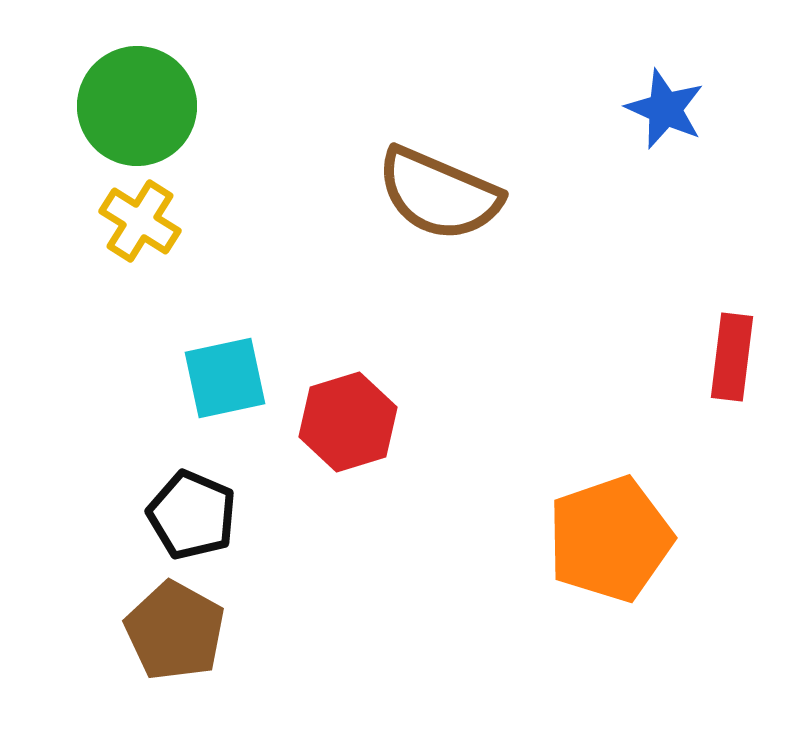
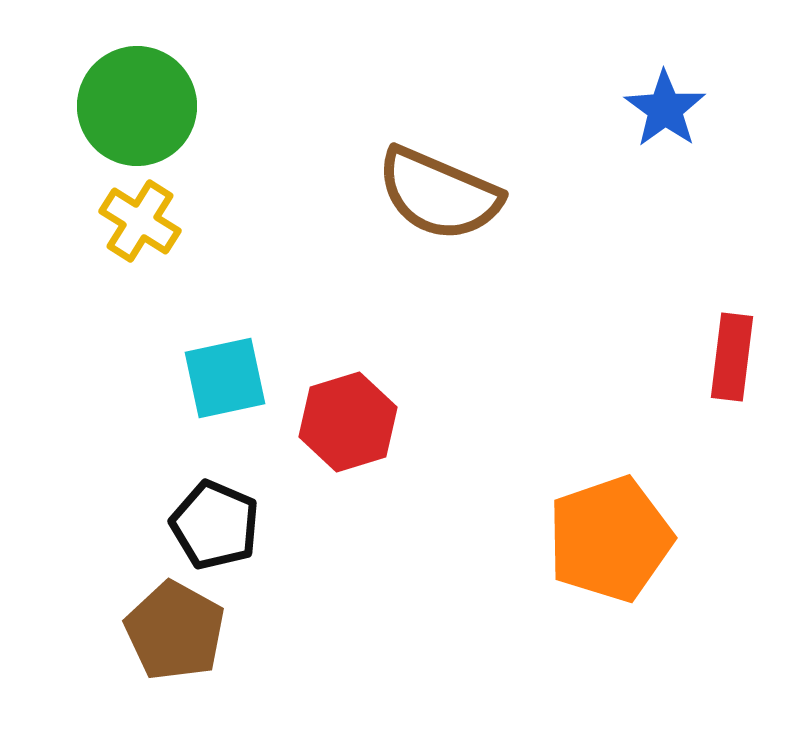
blue star: rotated 12 degrees clockwise
black pentagon: moved 23 px right, 10 px down
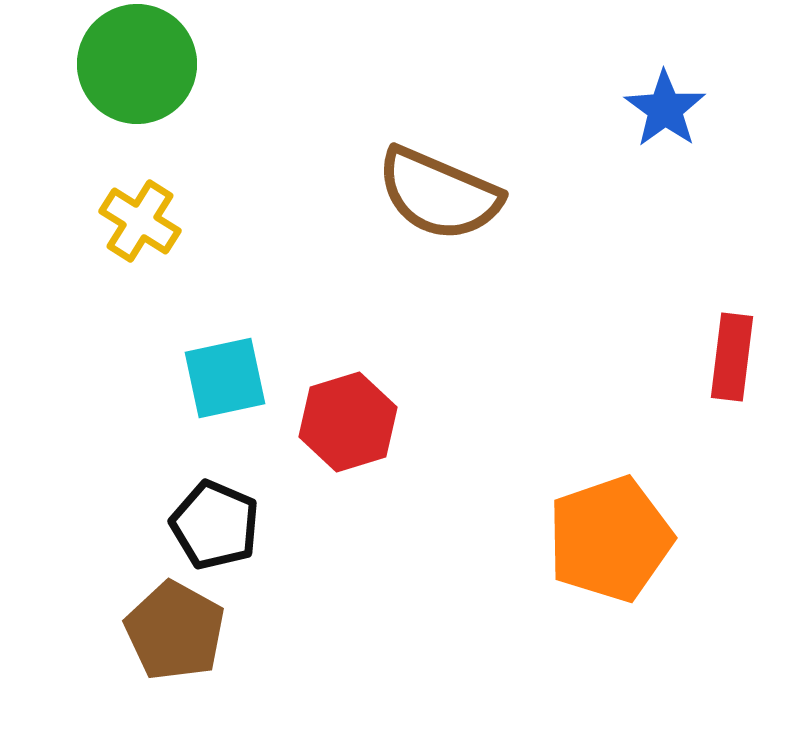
green circle: moved 42 px up
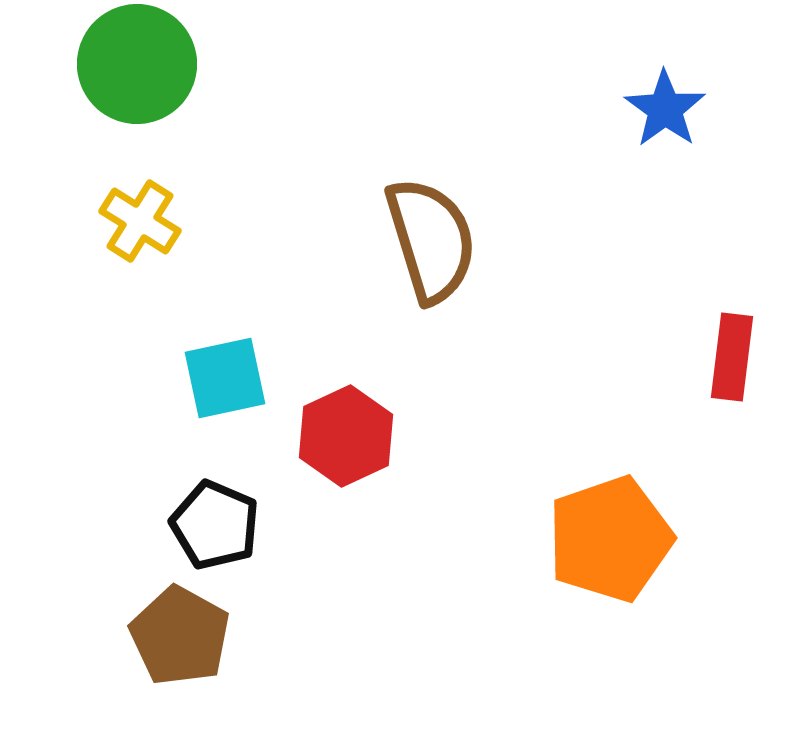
brown semicircle: moved 8 px left, 46 px down; rotated 130 degrees counterclockwise
red hexagon: moved 2 px left, 14 px down; rotated 8 degrees counterclockwise
brown pentagon: moved 5 px right, 5 px down
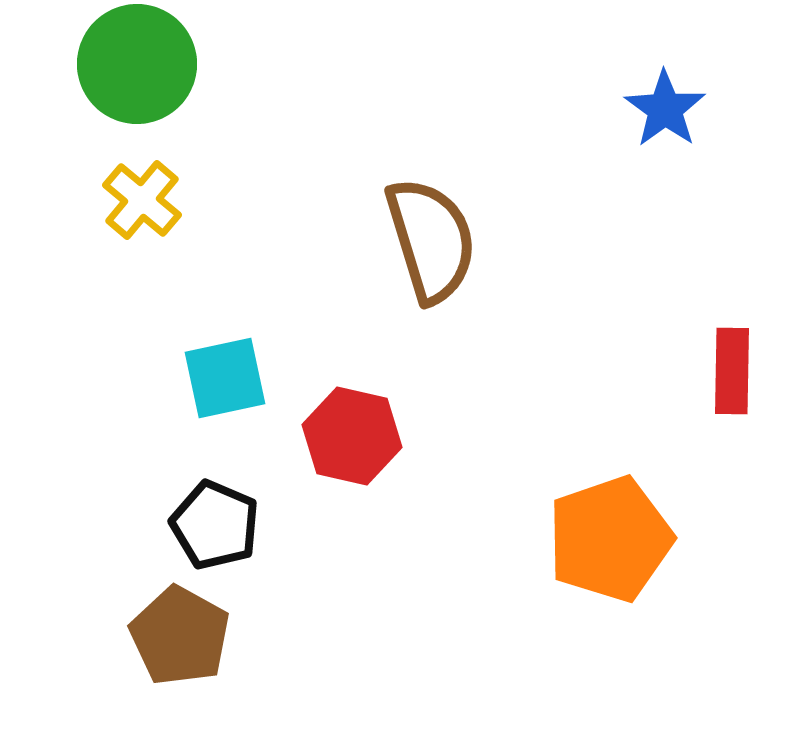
yellow cross: moved 2 px right, 21 px up; rotated 8 degrees clockwise
red rectangle: moved 14 px down; rotated 6 degrees counterclockwise
red hexagon: moved 6 px right; rotated 22 degrees counterclockwise
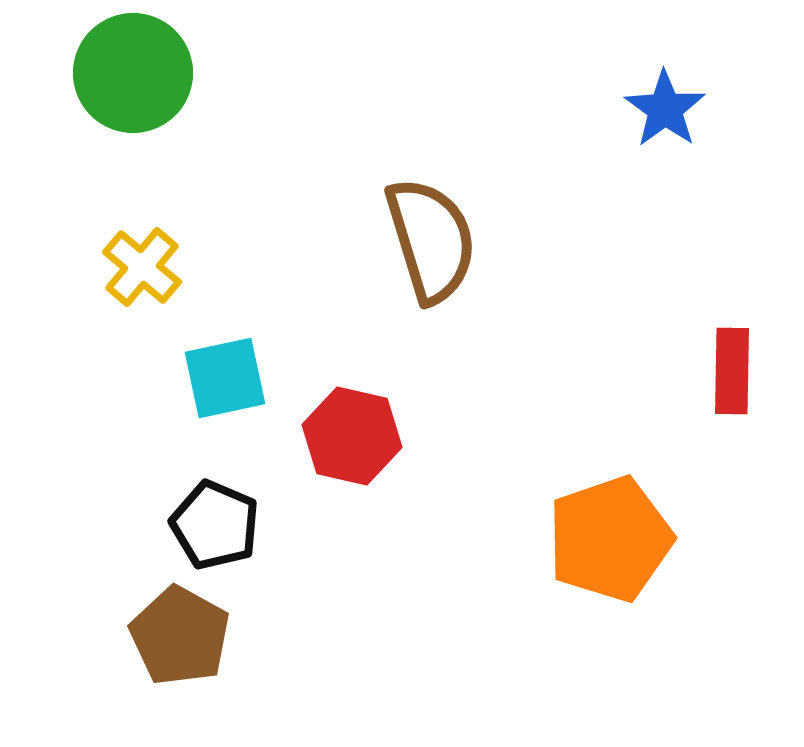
green circle: moved 4 px left, 9 px down
yellow cross: moved 67 px down
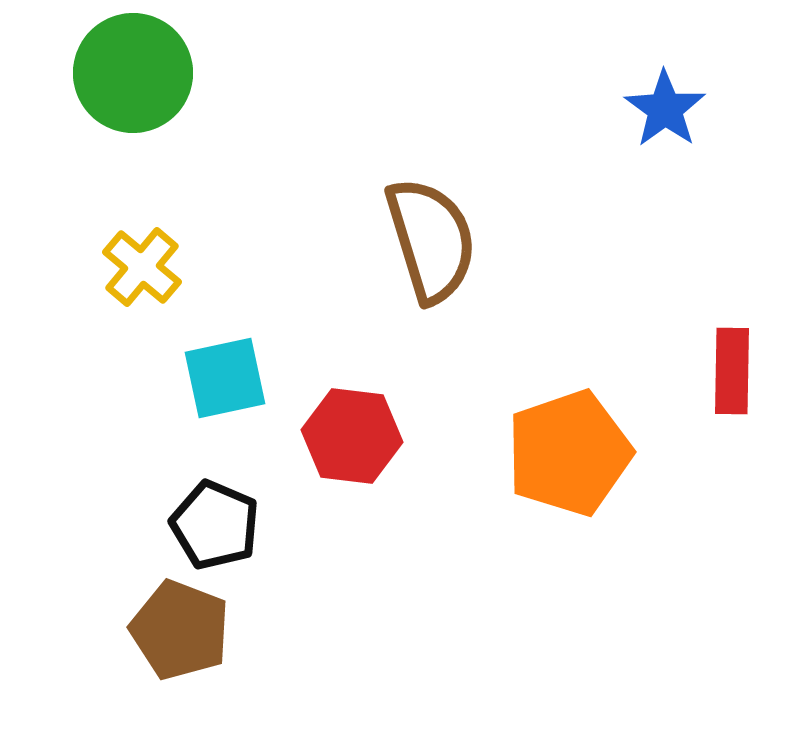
red hexagon: rotated 6 degrees counterclockwise
orange pentagon: moved 41 px left, 86 px up
brown pentagon: moved 6 px up; rotated 8 degrees counterclockwise
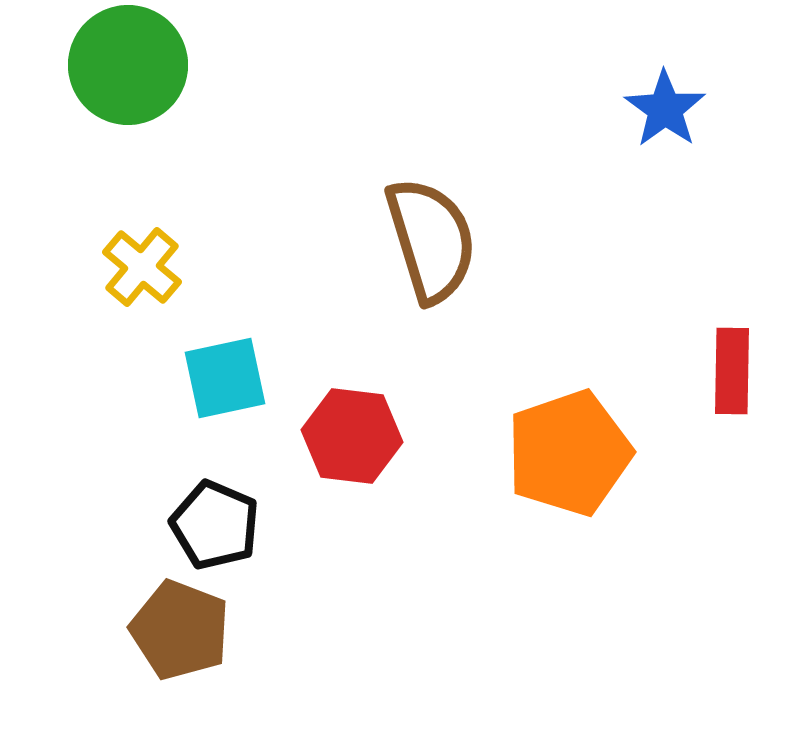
green circle: moved 5 px left, 8 px up
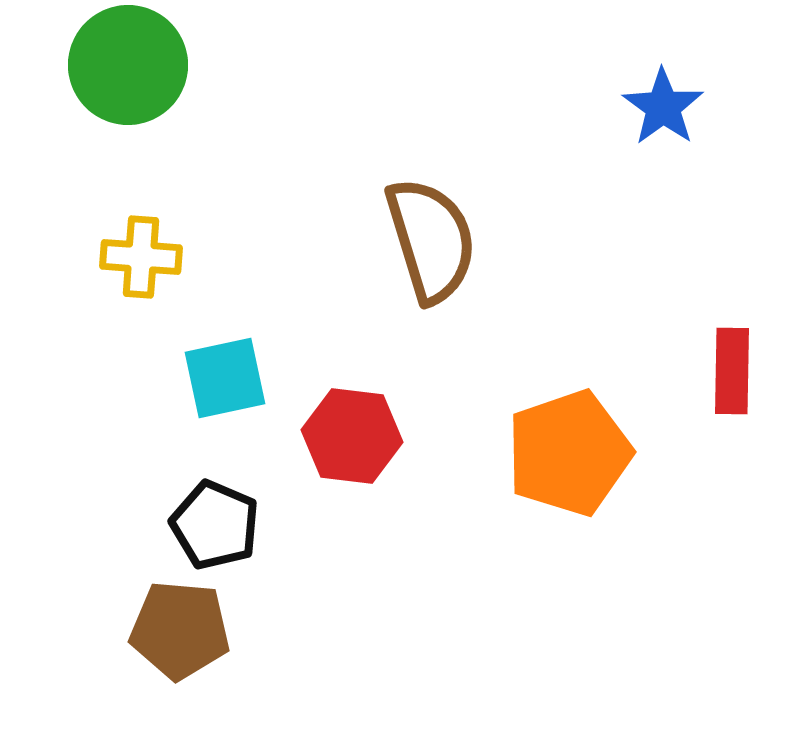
blue star: moved 2 px left, 2 px up
yellow cross: moved 1 px left, 10 px up; rotated 36 degrees counterclockwise
brown pentagon: rotated 16 degrees counterclockwise
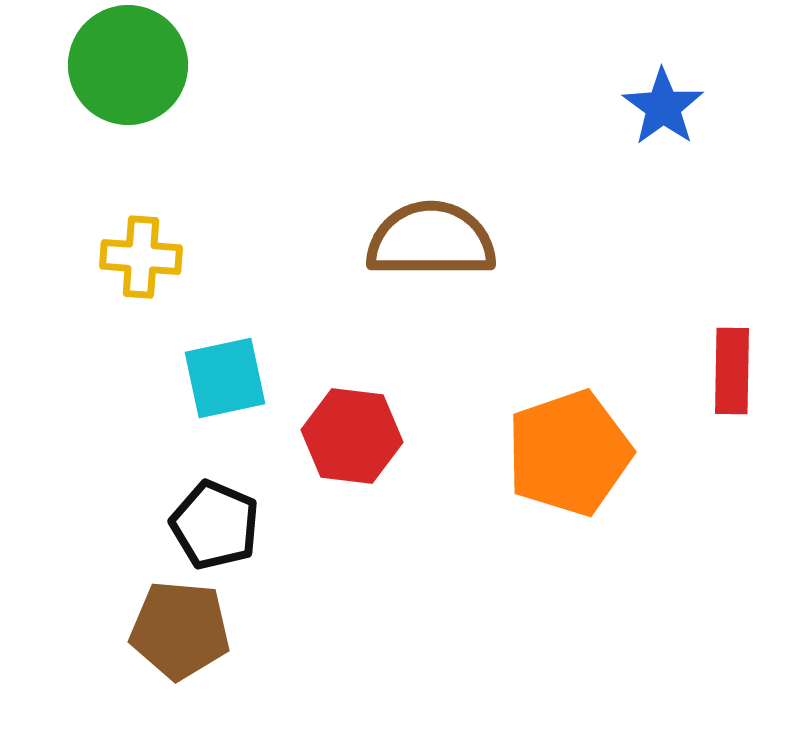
brown semicircle: rotated 73 degrees counterclockwise
